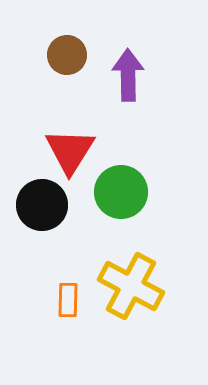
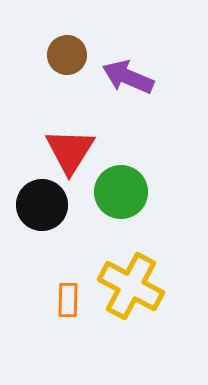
purple arrow: moved 2 px down; rotated 66 degrees counterclockwise
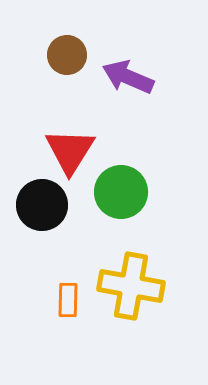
yellow cross: rotated 18 degrees counterclockwise
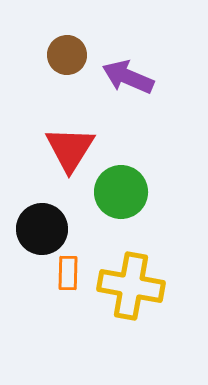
red triangle: moved 2 px up
black circle: moved 24 px down
orange rectangle: moved 27 px up
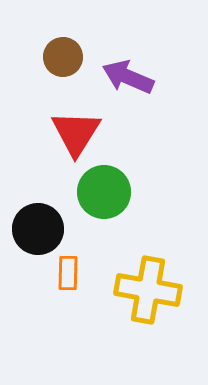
brown circle: moved 4 px left, 2 px down
red triangle: moved 6 px right, 16 px up
green circle: moved 17 px left
black circle: moved 4 px left
yellow cross: moved 17 px right, 4 px down
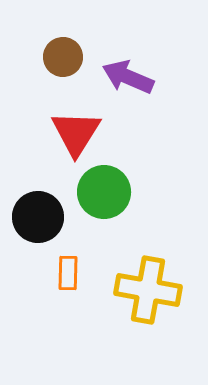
black circle: moved 12 px up
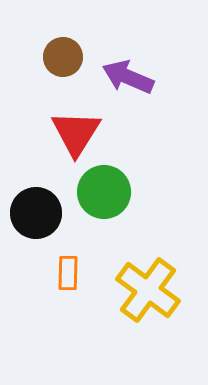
black circle: moved 2 px left, 4 px up
yellow cross: rotated 26 degrees clockwise
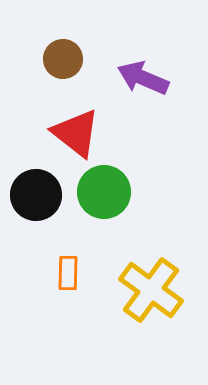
brown circle: moved 2 px down
purple arrow: moved 15 px right, 1 px down
red triangle: rotated 24 degrees counterclockwise
black circle: moved 18 px up
yellow cross: moved 3 px right
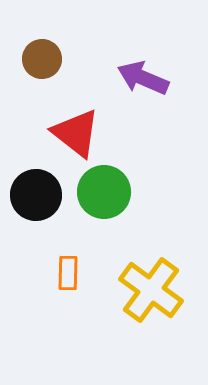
brown circle: moved 21 px left
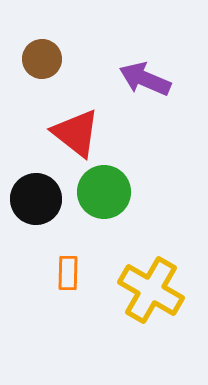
purple arrow: moved 2 px right, 1 px down
black circle: moved 4 px down
yellow cross: rotated 6 degrees counterclockwise
